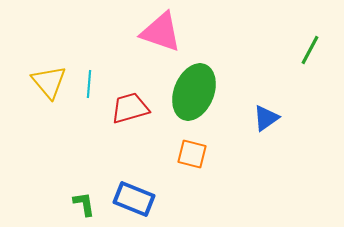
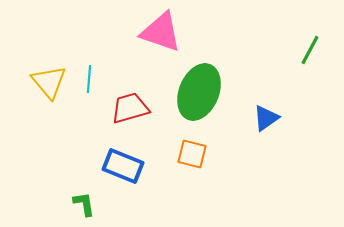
cyan line: moved 5 px up
green ellipse: moved 5 px right
blue rectangle: moved 11 px left, 33 px up
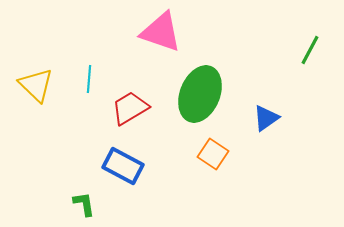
yellow triangle: moved 13 px left, 3 px down; rotated 6 degrees counterclockwise
green ellipse: moved 1 px right, 2 px down
red trapezoid: rotated 15 degrees counterclockwise
orange square: moved 21 px right; rotated 20 degrees clockwise
blue rectangle: rotated 6 degrees clockwise
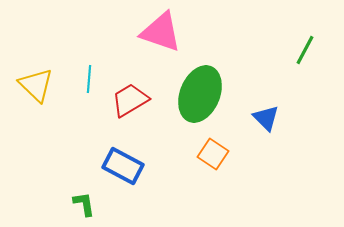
green line: moved 5 px left
red trapezoid: moved 8 px up
blue triangle: rotated 40 degrees counterclockwise
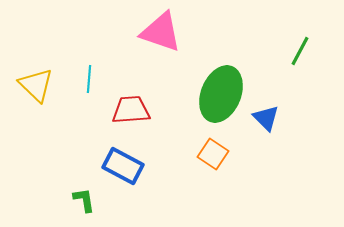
green line: moved 5 px left, 1 px down
green ellipse: moved 21 px right
red trapezoid: moved 1 px right, 10 px down; rotated 27 degrees clockwise
green L-shape: moved 4 px up
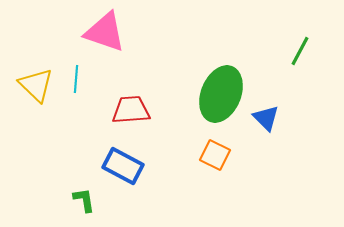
pink triangle: moved 56 px left
cyan line: moved 13 px left
orange square: moved 2 px right, 1 px down; rotated 8 degrees counterclockwise
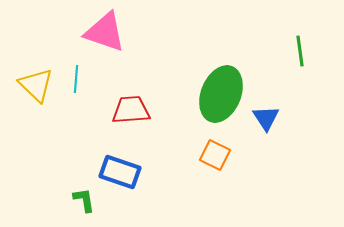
green line: rotated 36 degrees counterclockwise
blue triangle: rotated 12 degrees clockwise
blue rectangle: moved 3 px left, 6 px down; rotated 9 degrees counterclockwise
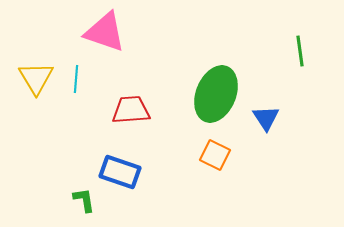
yellow triangle: moved 7 px up; rotated 15 degrees clockwise
green ellipse: moved 5 px left
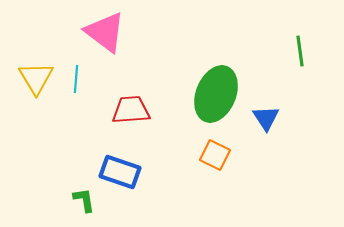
pink triangle: rotated 18 degrees clockwise
